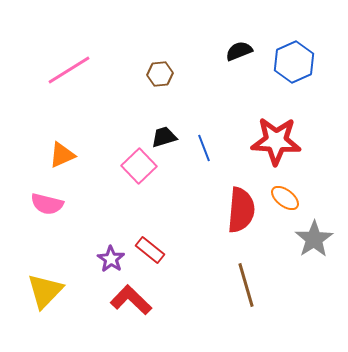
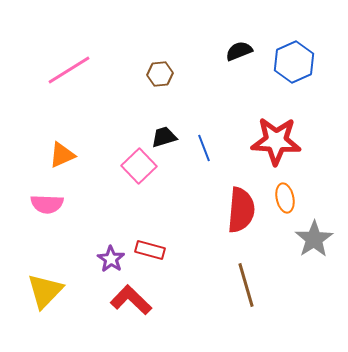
orange ellipse: rotated 40 degrees clockwise
pink semicircle: rotated 12 degrees counterclockwise
red rectangle: rotated 24 degrees counterclockwise
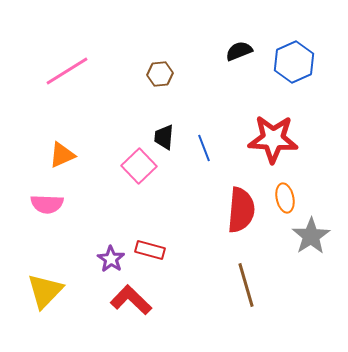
pink line: moved 2 px left, 1 px down
black trapezoid: rotated 68 degrees counterclockwise
red star: moved 3 px left, 2 px up
gray star: moved 3 px left, 3 px up
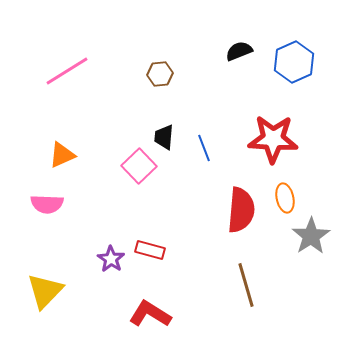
red L-shape: moved 19 px right, 14 px down; rotated 12 degrees counterclockwise
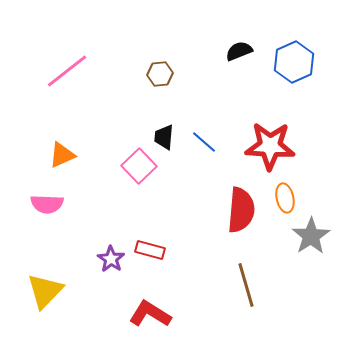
pink line: rotated 6 degrees counterclockwise
red star: moved 3 px left, 7 px down
blue line: moved 6 px up; rotated 28 degrees counterclockwise
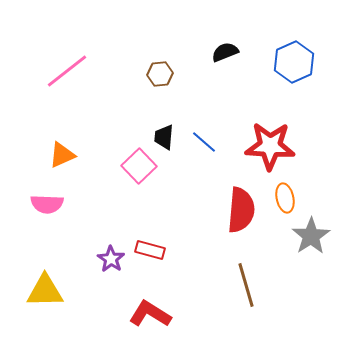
black semicircle: moved 14 px left, 1 px down
yellow triangle: rotated 45 degrees clockwise
